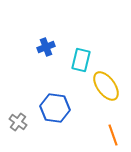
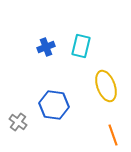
cyan rectangle: moved 14 px up
yellow ellipse: rotated 16 degrees clockwise
blue hexagon: moved 1 px left, 3 px up
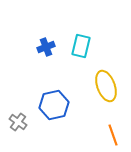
blue hexagon: rotated 20 degrees counterclockwise
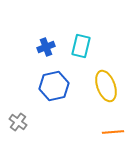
blue hexagon: moved 19 px up
orange line: moved 3 px up; rotated 75 degrees counterclockwise
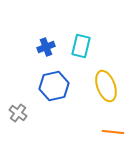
gray cross: moved 9 px up
orange line: rotated 10 degrees clockwise
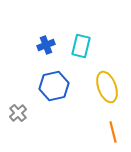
blue cross: moved 2 px up
yellow ellipse: moved 1 px right, 1 px down
gray cross: rotated 12 degrees clockwise
orange line: rotated 70 degrees clockwise
